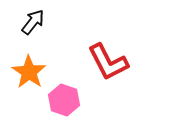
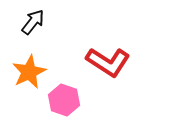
red L-shape: rotated 30 degrees counterclockwise
orange star: rotated 12 degrees clockwise
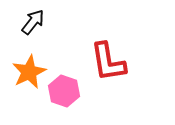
red L-shape: rotated 48 degrees clockwise
pink hexagon: moved 9 px up
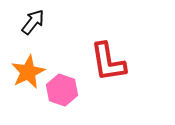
orange star: moved 1 px left
pink hexagon: moved 2 px left, 1 px up
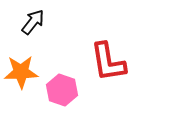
orange star: moved 7 px left; rotated 24 degrees clockwise
